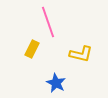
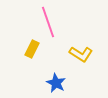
yellow L-shape: rotated 20 degrees clockwise
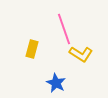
pink line: moved 16 px right, 7 px down
yellow rectangle: rotated 12 degrees counterclockwise
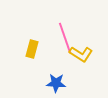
pink line: moved 1 px right, 9 px down
blue star: rotated 24 degrees counterclockwise
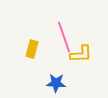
pink line: moved 1 px left, 1 px up
yellow L-shape: rotated 35 degrees counterclockwise
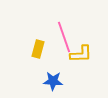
yellow rectangle: moved 6 px right
blue star: moved 3 px left, 2 px up
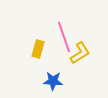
yellow L-shape: moved 1 px left, 1 px up; rotated 30 degrees counterclockwise
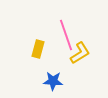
pink line: moved 2 px right, 2 px up
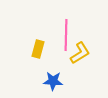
pink line: rotated 20 degrees clockwise
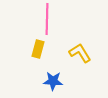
pink line: moved 19 px left, 16 px up
yellow L-shape: rotated 90 degrees counterclockwise
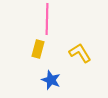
blue star: moved 2 px left, 1 px up; rotated 18 degrees clockwise
